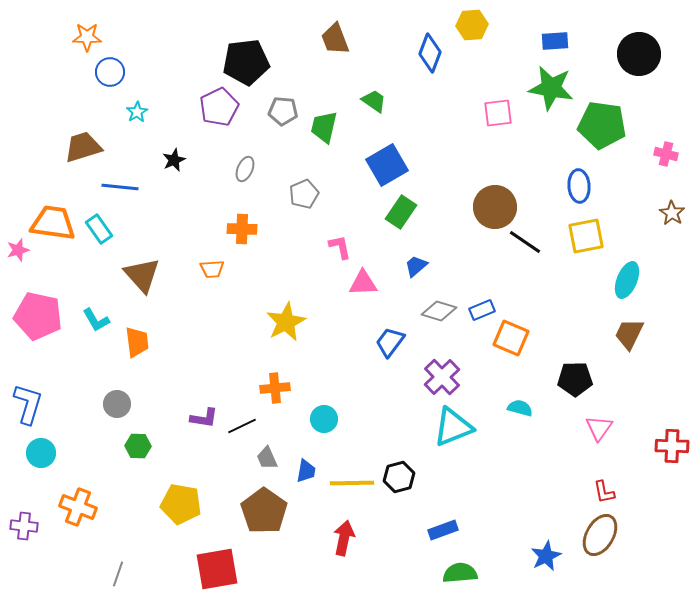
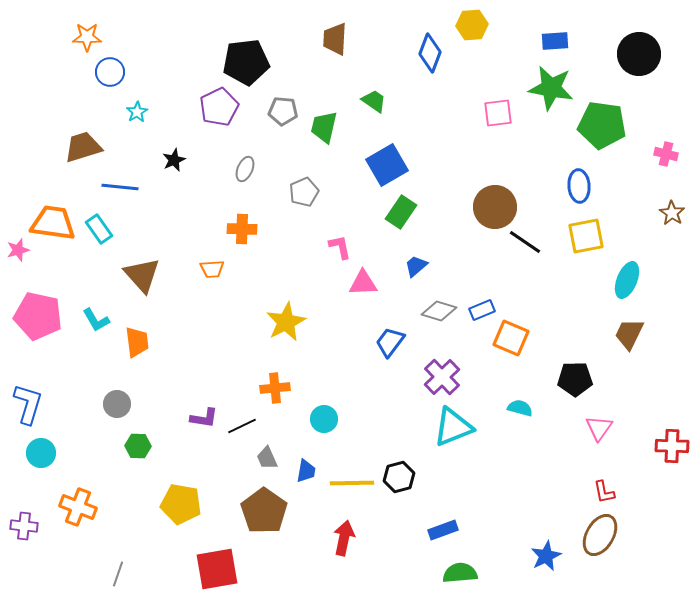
brown trapezoid at (335, 39): rotated 24 degrees clockwise
gray pentagon at (304, 194): moved 2 px up
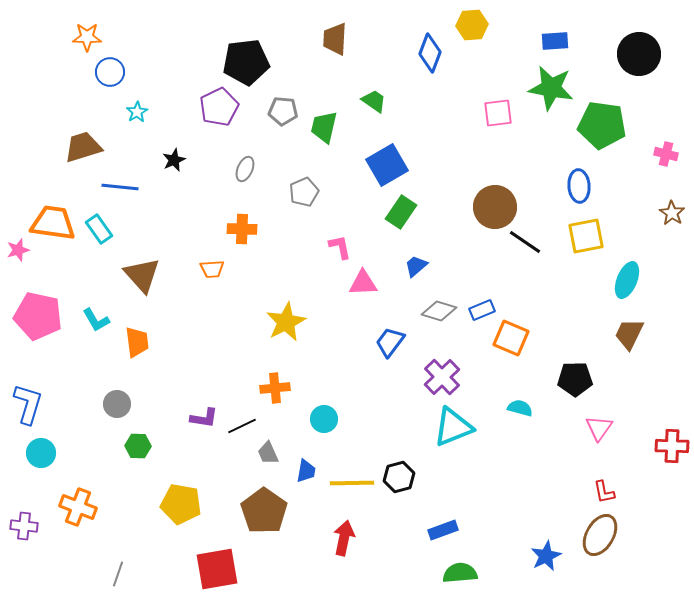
gray trapezoid at (267, 458): moved 1 px right, 5 px up
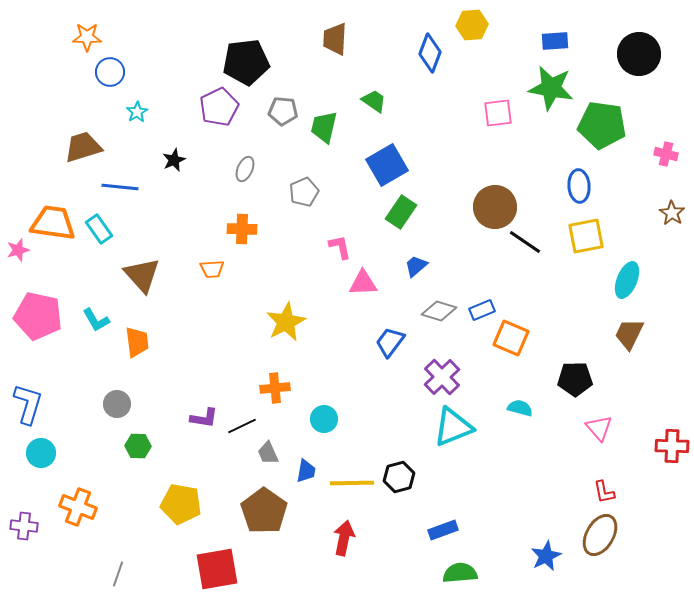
pink triangle at (599, 428): rotated 16 degrees counterclockwise
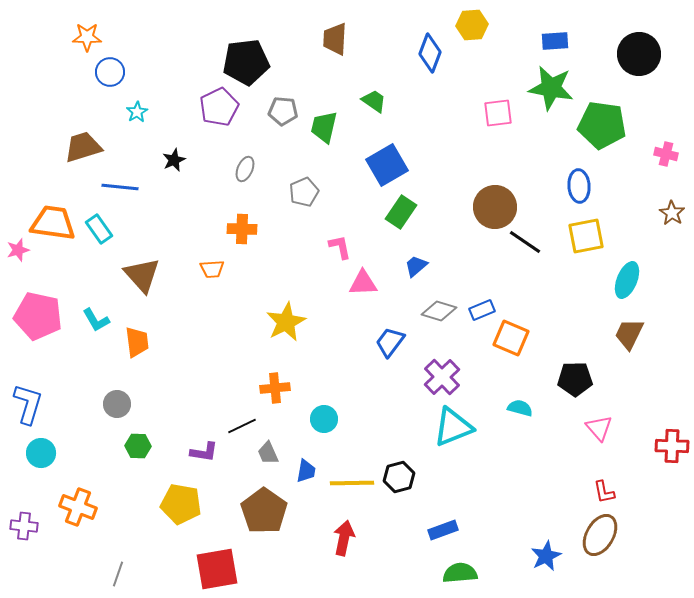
purple L-shape at (204, 418): moved 34 px down
